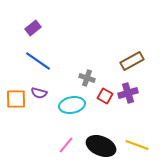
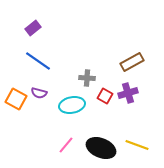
brown rectangle: moved 1 px down
gray cross: rotated 14 degrees counterclockwise
orange square: rotated 30 degrees clockwise
black ellipse: moved 2 px down
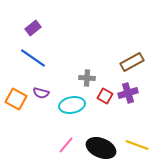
blue line: moved 5 px left, 3 px up
purple semicircle: moved 2 px right
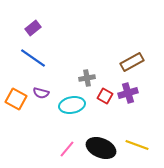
gray cross: rotated 14 degrees counterclockwise
pink line: moved 1 px right, 4 px down
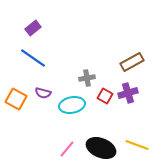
purple semicircle: moved 2 px right
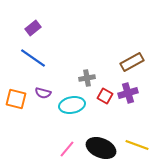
orange square: rotated 15 degrees counterclockwise
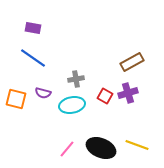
purple rectangle: rotated 49 degrees clockwise
gray cross: moved 11 px left, 1 px down
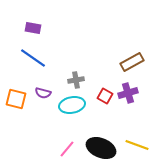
gray cross: moved 1 px down
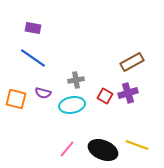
black ellipse: moved 2 px right, 2 px down
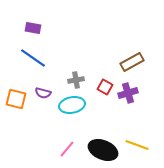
red square: moved 9 px up
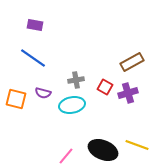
purple rectangle: moved 2 px right, 3 px up
pink line: moved 1 px left, 7 px down
